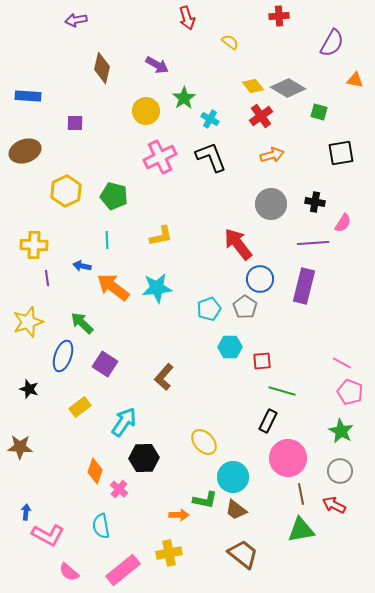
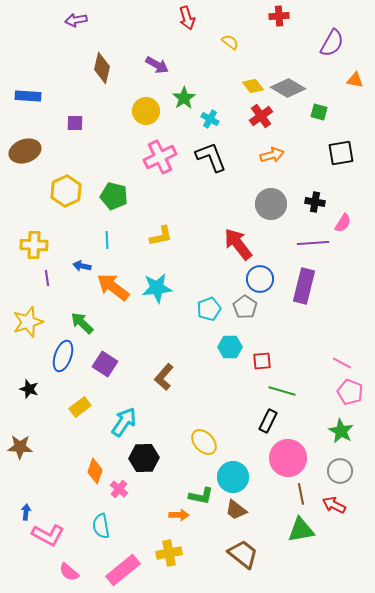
green L-shape at (205, 500): moved 4 px left, 4 px up
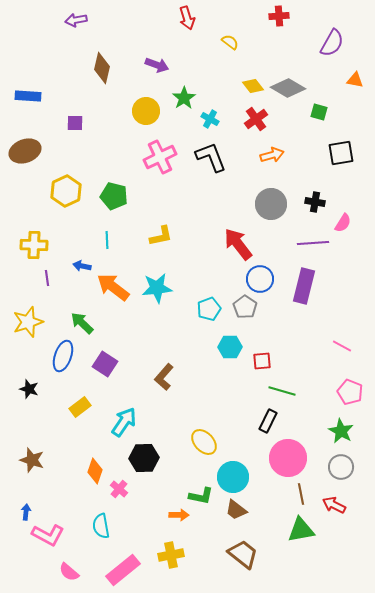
purple arrow at (157, 65): rotated 10 degrees counterclockwise
red cross at (261, 116): moved 5 px left, 3 px down
pink line at (342, 363): moved 17 px up
brown star at (20, 447): moved 12 px right, 13 px down; rotated 15 degrees clockwise
gray circle at (340, 471): moved 1 px right, 4 px up
yellow cross at (169, 553): moved 2 px right, 2 px down
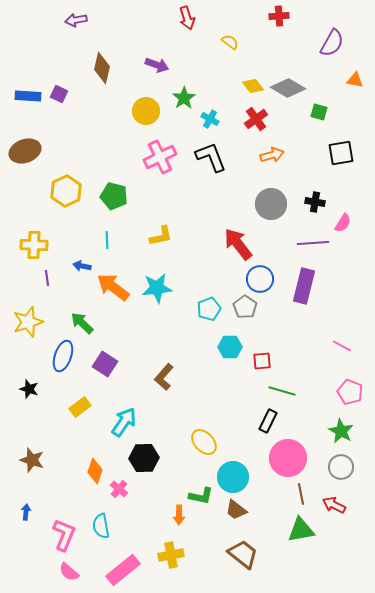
purple square at (75, 123): moved 16 px left, 29 px up; rotated 24 degrees clockwise
orange arrow at (179, 515): rotated 90 degrees clockwise
pink L-shape at (48, 535): moved 16 px right; rotated 96 degrees counterclockwise
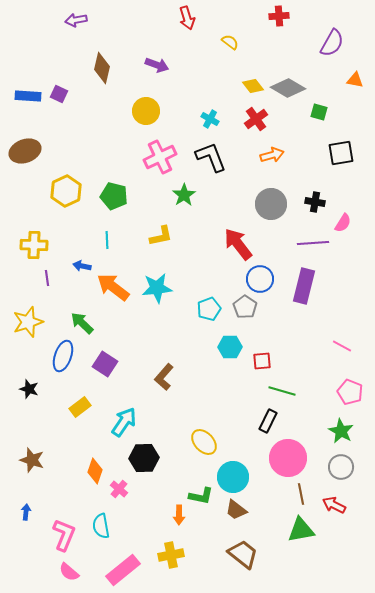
green star at (184, 98): moved 97 px down
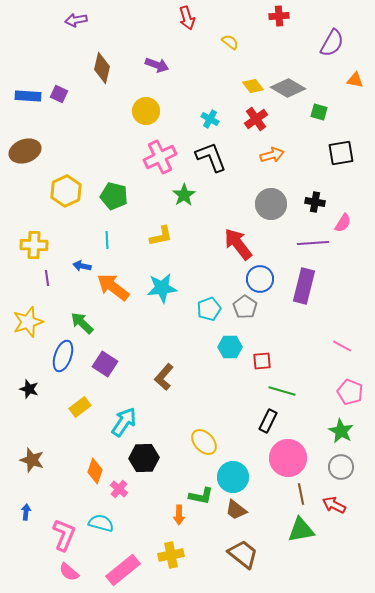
cyan star at (157, 288): moved 5 px right
cyan semicircle at (101, 526): moved 3 px up; rotated 115 degrees clockwise
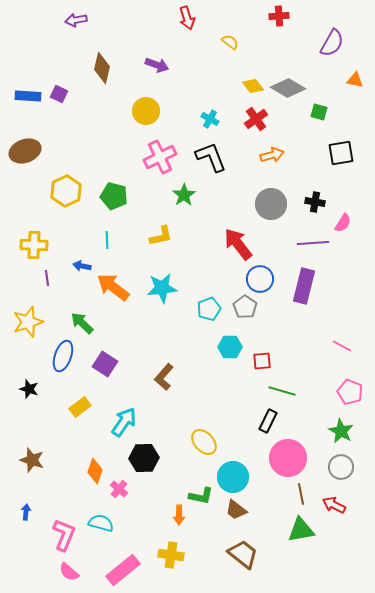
yellow cross at (171, 555): rotated 20 degrees clockwise
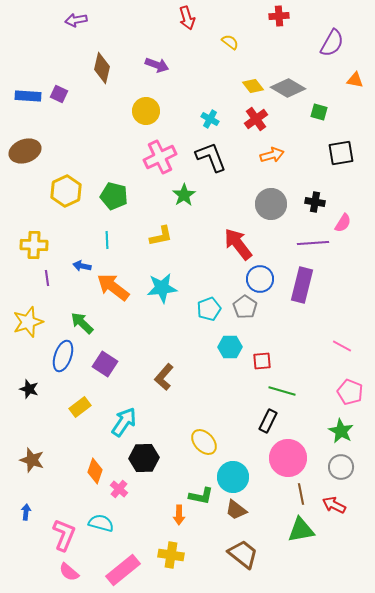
purple rectangle at (304, 286): moved 2 px left, 1 px up
